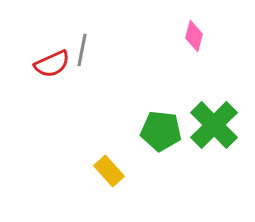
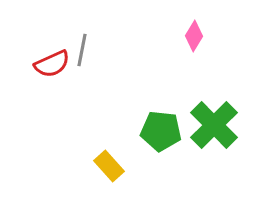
pink diamond: rotated 16 degrees clockwise
yellow rectangle: moved 5 px up
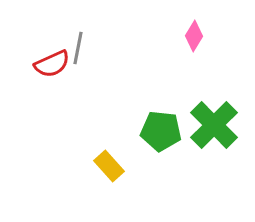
gray line: moved 4 px left, 2 px up
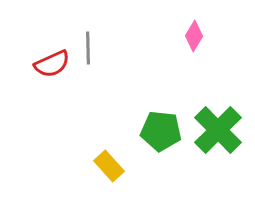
gray line: moved 10 px right; rotated 12 degrees counterclockwise
green cross: moved 4 px right, 5 px down
